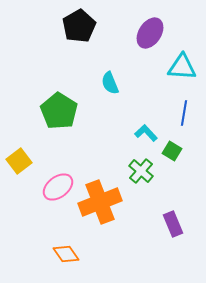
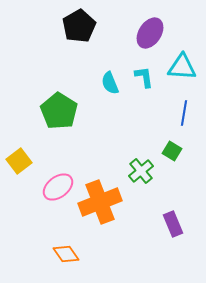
cyan L-shape: moved 2 px left, 56 px up; rotated 35 degrees clockwise
green cross: rotated 10 degrees clockwise
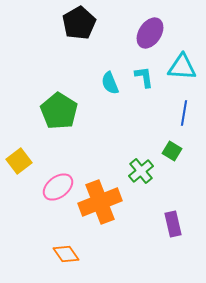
black pentagon: moved 3 px up
purple rectangle: rotated 10 degrees clockwise
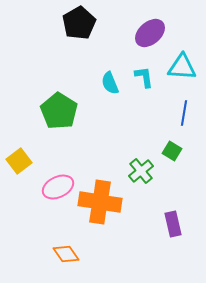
purple ellipse: rotated 16 degrees clockwise
pink ellipse: rotated 12 degrees clockwise
orange cross: rotated 30 degrees clockwise
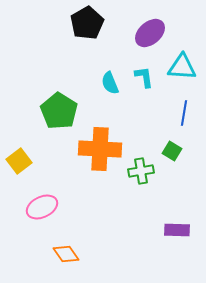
black pentagon: moved 8 px right
green cross: rotated 30 degrees clockwise
pink ellipse: moved 16 px left, 20 px down
orange cross: moved 53 px up; rotated 6 degrees counterclockwise
purple rectangle: moved 4 px right, 6 px down; rotated 75 degrees counterclockwise
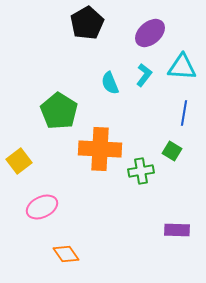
cyan L-shape: moved 2 px up; rotated 45 degrees clockwise
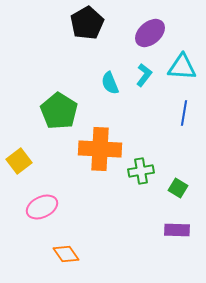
green square: moved 6 px right, 37 px down
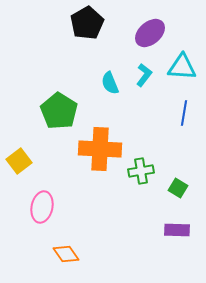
pink ellipse: rotated 52 degrees counterclockwise
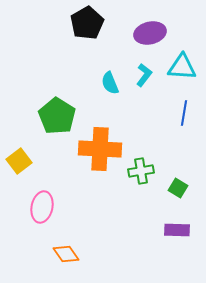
purple ellipse: rotated 28 degrees clockwise
green pentagon: moved 2 px left, 5 px down
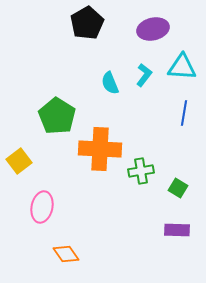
purple ellipse: moved 3 px right, 4 px up
